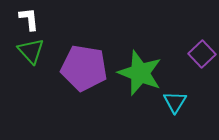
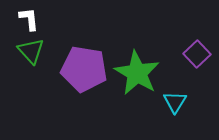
purple square: moved 5 px left
purple pentagon: moved 1 px down
green star: moved 3 px left; rotated 9 degrees clockwise
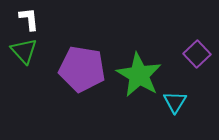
green triangle: moved 7 px left
purple pentagon: moved 2 px left
green star: moved 2 px right, 2 px down
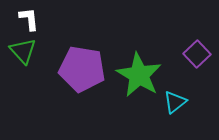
green triangle: moved 1 px left
cyan triangle: rotated 20 degrees clockwise
